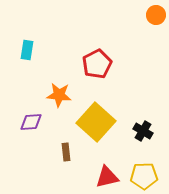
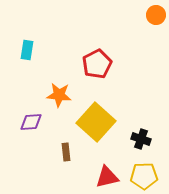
black cross: moved 2 px left, 8 px down; rotated 12 degrees counterclockwise
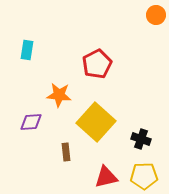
red triangle: moved 1 px left
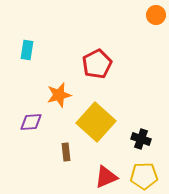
orange star: rotated 20 degrees counterclockwise
red triangle: rotated 10 degrees counterclockwise
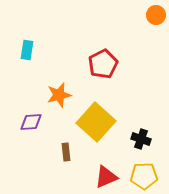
red pentagon: moved 6 px right
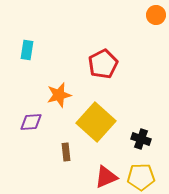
yellow pentagon: moved 3 px left, 1 px down
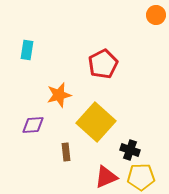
purple diamond: moved 2 px right, 3 px down
black cross: moved 11 px left, 11 px down
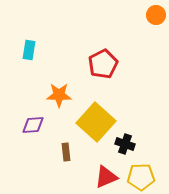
cyan rectangle: moved 2 px right
orange star: rotated 15 degrees clockwise
black cross: moved 5 px left, 6 px up
